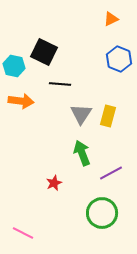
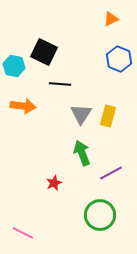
orange arrow: moved 2 px right, 5 px down
green circle: moved 2 px left, 2 px down
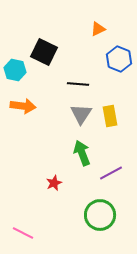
orange triangle: moved 13 px left, 10 px down
cyan hexagon: moved 1 px right, 4 px down
black line: moved 18 px right
yellow rectangle: moved 2 px right; rotated 25 degrees counterclockwise
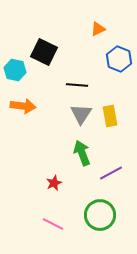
black line: moved 1 px left, 1 px down
pink line: moved 30 px right, 9 px up
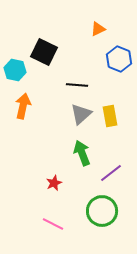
orange arrow: rotated 85 degrees counterclockwise
gray triangle: rotated 15 degrees clockwise
purple line: rotated 10 degrees counterclockwise
green circle: moved 2 px right, 4 px up
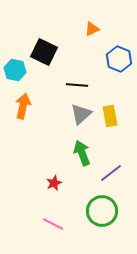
orange triangle: moved 6 px left
